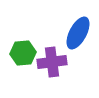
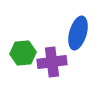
blue ellipse: rotated 12 degrees counterclockwise
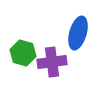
green hexagon: rotated 20 degrees clockwise
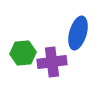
green hexagon: rotated 20 degrees counterclockwise
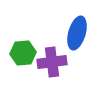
blue ellipse: moved 1 px left
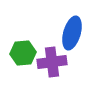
blue ellipse: moved 5 px left
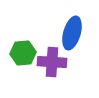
purple cross: rotated 12 degrees clockwise
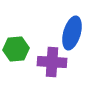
green hexagon: moved 7 px left, 4 px up
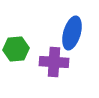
purple cross: moved 2 px right
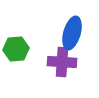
purple cross: moved 8 px right
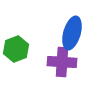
green hexagon: rotated 15 degrees counterclockwise
